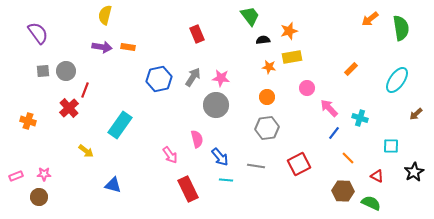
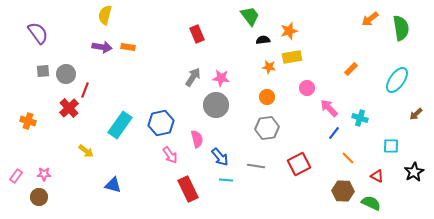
gray circle at (66, 71): moved 3 px down
blue hexagon at (159, 79): moved 2 px right, 44 px down
pink rectangle at (16, 176): rotated 32 degrees counterclockwise
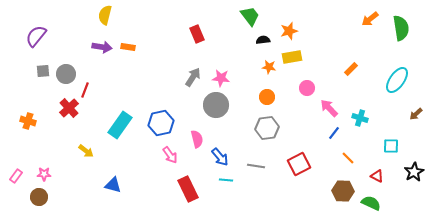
purple semicircle at (38, 33): moved 2 px left, 3 px down; rotated 105 degrees counterclockwise
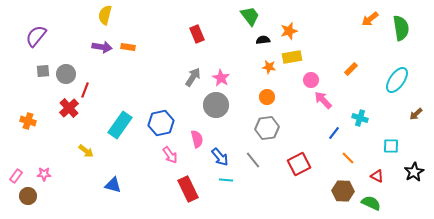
pink star at (221, 78): rotated 24 degrees clockwise
pink circle at (307, 88): moved 4 px right, 8 px up
pink arrow at (329, 108): moved 6 px left, 8 px up
gray line at (256, 166): moved 3 px left, 6 px up; rotated 42 degrees clockwise
brown circle at (39, 197): moved 11 px left, 1 px up
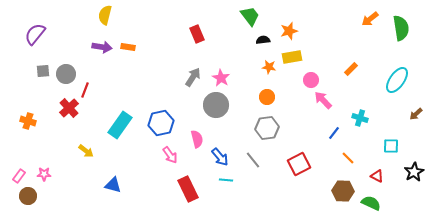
purple semicircle at (36, 36): moved 1 px left, 2 px up
pink rectangle at (16, 176): moved 3 px right
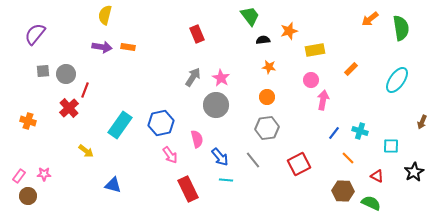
yellow rectangle at (292, 57): moved 23 px right, 7 px up
pink arrow at (323, 100): rotated 54 degrees clockwise
brown arrow at (416, 114): moved 6 px right, 8 px down; rotated 24 degrees counterclockwise
cyan cross at (360, 118): moved 13 px down
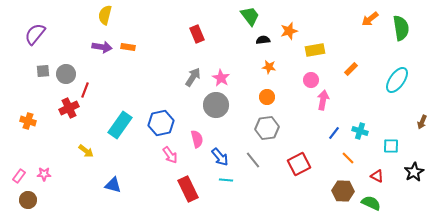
red cross at (69, 108): rotated 18 degrees clockwise
brown circle at (28, 196): moved 4 px down
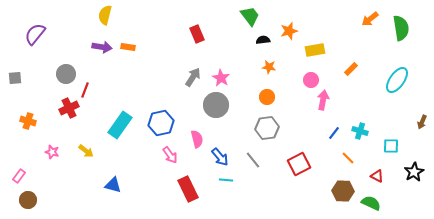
gray square at (43, 71): moved 28 px left, 7 px down
pink star at (44, 174): moved 8 px right, 22 px up; rotated 16 degrees clockwise
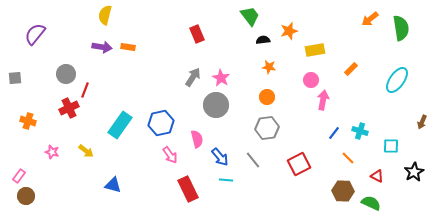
brown circle at (28, 200): moved 2 px left, 4 px up
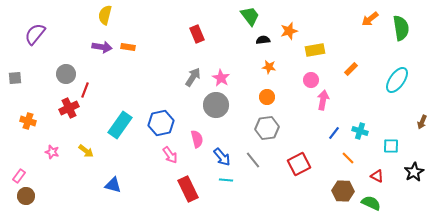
blue arrow at (220, 157): moved 2 px right
